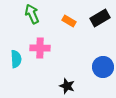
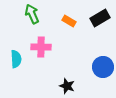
pink cross: moved 1 px right, 1 px up
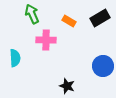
pink cross: moved 5 px right, 7 px up
cyan semicircle: moved 1 px left, 1 px up
blue circle: moved 1 px up
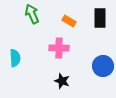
black rectangle: rotated 60 degrees counterclockwise
pink cross: moved 13 px right, 8 px down
black star: moved 5 px left, 5 px up
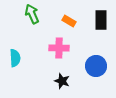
black rectangle: moved 1 px right, 2 px down
blue circle: moved 7 px left
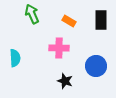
black star: moved 3 px right
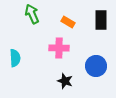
orange rectangle: moved 1 px left, 1 px down
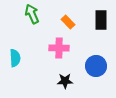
orange rectangle: rotated 16 degrees clockwise
black star: rotated 21 degrees counterclockwise
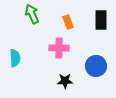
orange rectangle: rotated 24 degrees clockwise
